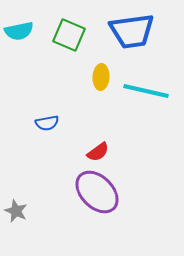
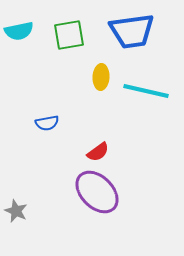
green square: rotated 32 degrees counterclockwise
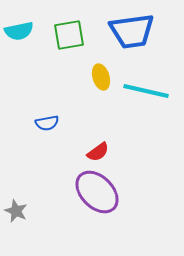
yellow ellipse: rotated 20 degrees counterclockwise
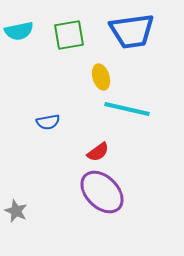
cyan line: moved 19 px left, 18 px down
blue semicircle: moved 1 px right, 1 px up
purple ellipse: moved 5 px right
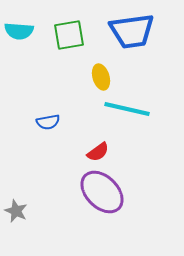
cyan semicircle: rotated 16 degrees clockwise
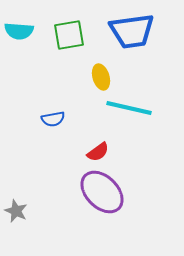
cyan line: moved 2 px right, 1 px up
blue semicircle: moved 5 px right, 3 px up
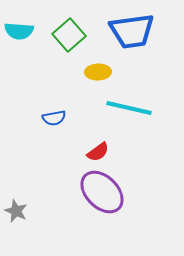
green square: rotated 32 degrees counterclockwise
yellow ellipse: moved 3 px left, 5 px up; rotated 75 degrees counterclockwise
blue semicircle: moved 1 px right, 1 px up
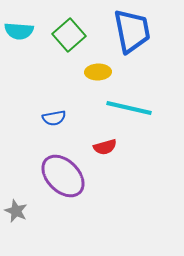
blue trapezoid: rotated 93 degrees counterclockwise
red semicircle: moved 7 px right, 5 px up; rotated 20 degrees clockwise
purple ellipse: moved 39 px left, 16 px up
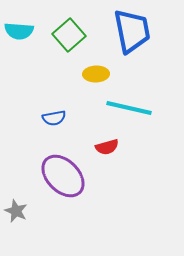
yellow ellipse: moved 2 px left, 2 px down
red semicircle: moved 2 px right
